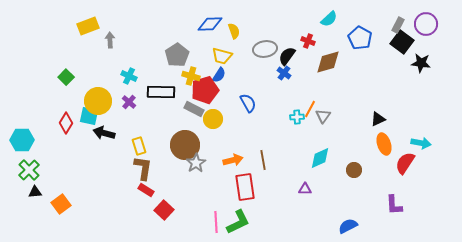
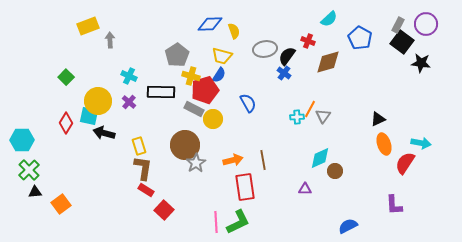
brown circle at (354, 170): moved 19 px left, 1 px down
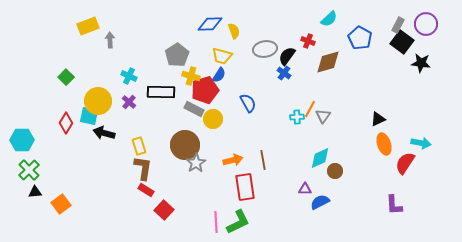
blue semicircle at (348, 226): moved 28 px left, 24 px up
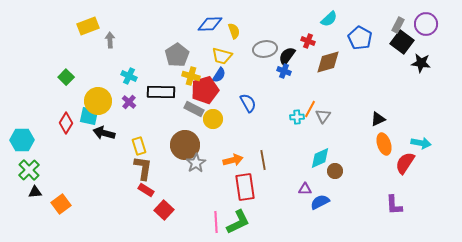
blue cross at (284, 73): moved 2 px up; rotated 16 degrees counterclockwise
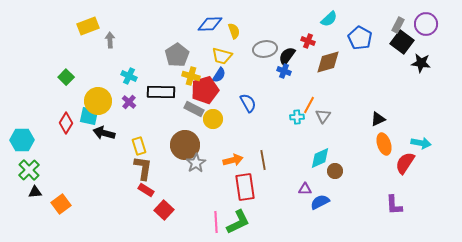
orange line at (310, 109): moved 1 px left, 4 px up
